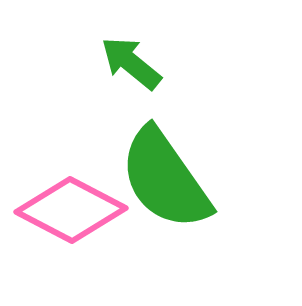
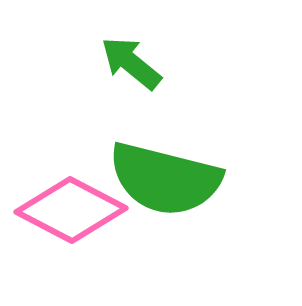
green semicircle: rotated 41 degrees counterclockwise
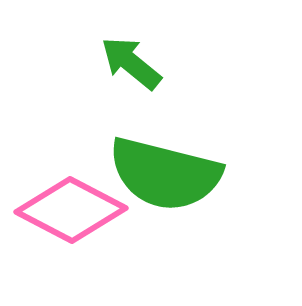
green semicircle: moved 5 px up
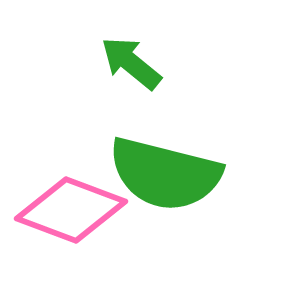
pink diamond: rotated 7 degrees counterclockwise
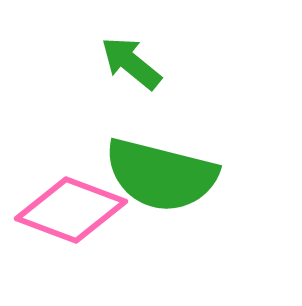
green semicircle: moved 4 px left, 1 px down
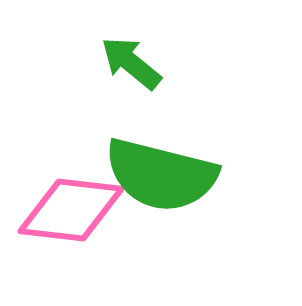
pink diamond: rotated 14 degrees counterclockwise
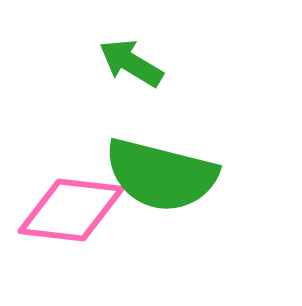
green arrow: rotated 8 degrees counterclockwise
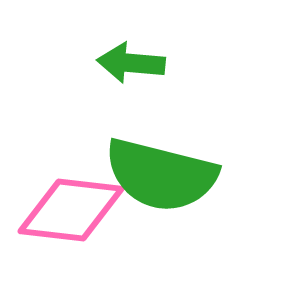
green arrow: rotated 26 degrees counterclockwise
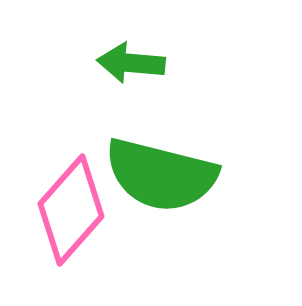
pink diamond: rotated 55 degrees counterclockwise
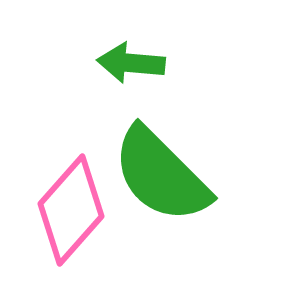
green semicircle: rotated 31 degrees clockwise
